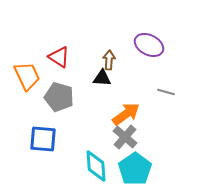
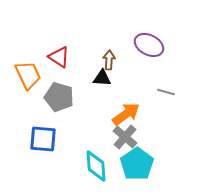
orange trapezoid: moved 1 px right, 1 px up
cyan pentagon: moved 2 px right, 5 px up
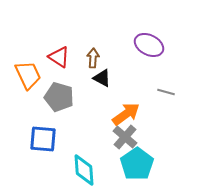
brown arrow: moved 16 px left, 2 px up
black triangle: rotated 24 degrees clockwise
cyan diamond: moved 12 px left, 4 px down
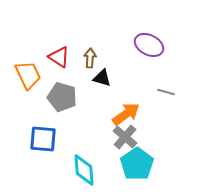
brown arrow: moved 3 px left
black triangle: rotated 12 degrees counterclockwise
gray pentagon: moved 3 px right
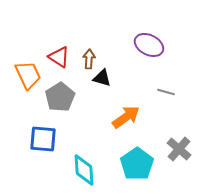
brown arrow: moved 1 px left, 1 px down
gray pentagon: moved 2 px left; rotated 24 degrees clockwise
orange arrow: moved 3 px down
gray cross: moved 54 px right, 12 px down
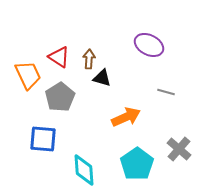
orange arrow: rotated 12 degrees clockwise
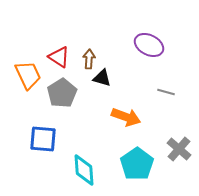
gray pentagon: moved 2 px right, 4 px up
orange arrow: rotated 44 degrees clockwise
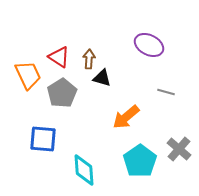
orange arrow: rotated 120 degrees clockwise
cyan pentagon: moved 3 px right, 3 px up
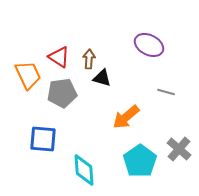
gray pentagon: rotated 24 degrees clockwise
